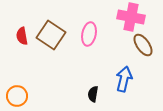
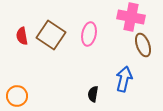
brown ellipse: rotated 15 degrees clockwise
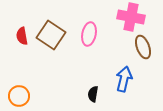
brown ellipse: moved 2 px down
orange circle: moved 2 px right
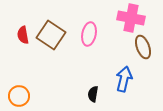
pink cross: moved 1 px down
red semicircle: moved 1 px right, 1 px up
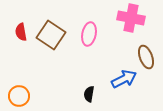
red semicircle: moved 2 px left, 3 px up
brown ellipse: moved 3 px right, 10 px down
blue arrow: rotated 50 degrees clockwise
black semicircle: moved 4 px left
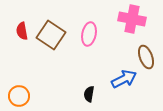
pink cross: moved 1 px right, 1 px down
red semicircle: moved 1 px right, 1 px up
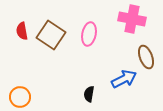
orange circle: moved 1 px right, 1 px down
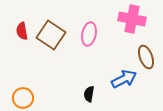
orange circle: moved 3 px right, 1 px down
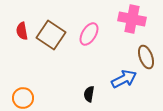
pink ellipse: rotated 20 degrees clockwise
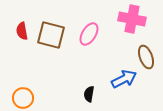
brown square: rotated 20 degrees counterclockwise
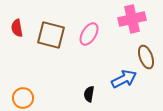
pink cross: rotated 24 degrees counterclockwise
red semicircle: moved 5 px left, 3 px up
